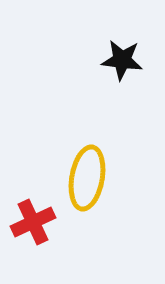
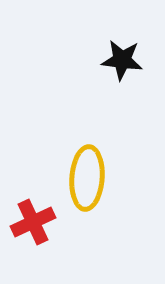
yellow ellipse: rotated 6 degrees counterclockwise
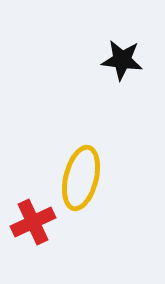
yellow ellipse: moved 6 px left; rotated 10 degrees clockwise
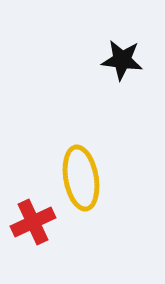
yellow ellipse: rotated 24 degrees counterclockwise
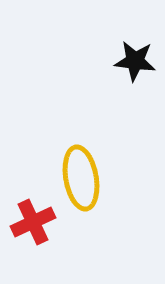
black star: moved 13 px right, 1 px down
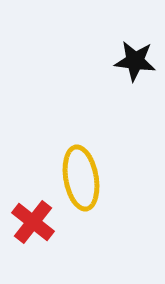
red cross: rotated 27 degrees counterclockwise
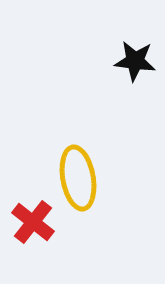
yellow ellipse: moved 3 px left
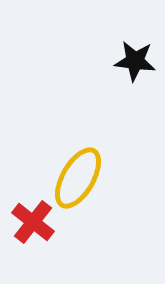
yellow ellipse: rotated 40 degrees clockwise
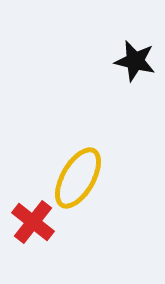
black star: rotated 6 degrees clockwise
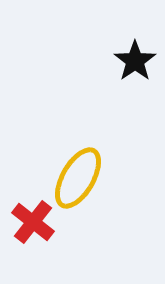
black star: rotated 24 degrees clockwise
